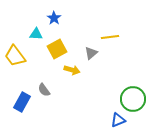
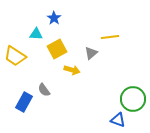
yellow trapezoid: rotated 20 degrees counterclockwise
blue rectangle: moved 2 px right
blue triangle: rotated 42 degrees clockwise
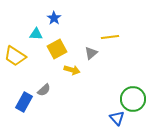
gray semicircle: rotated 96 degrees counterclockwise
blue triangle: moved 1 px left, 2 px up; rotated 28 degrees clockwise
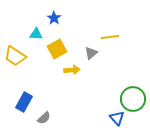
yellow arrow: rotated 21 degrees counterclockwise
gray semicircle: moved 28 px down
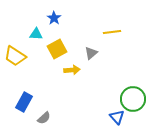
yellow line: moved 2 px right, 5 px up
blue triangle: moved 1 px up
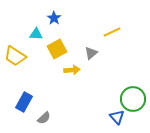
yellow line: rotated 18 degrees counterclockwise
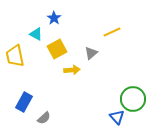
cyan triangle: rotated 24 degrees clockwise
yellow trapezoid: rotated 45 degrees clockwise
